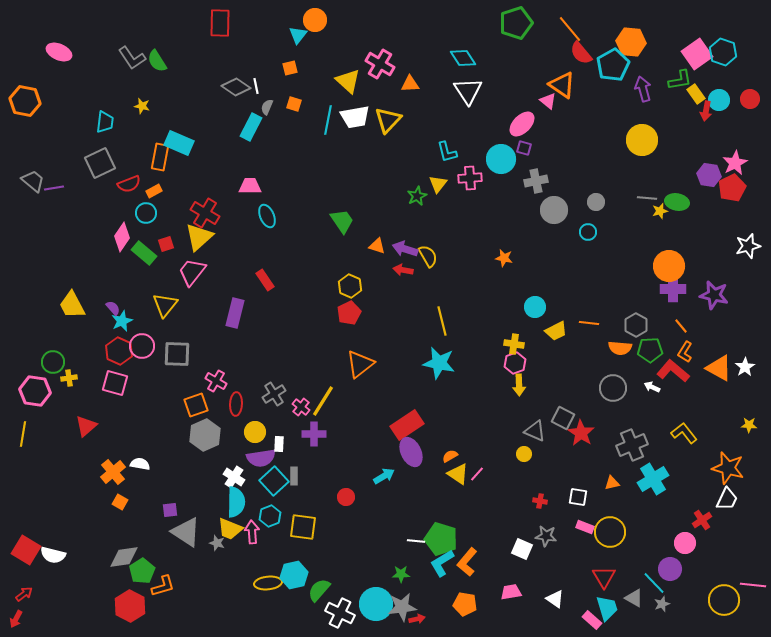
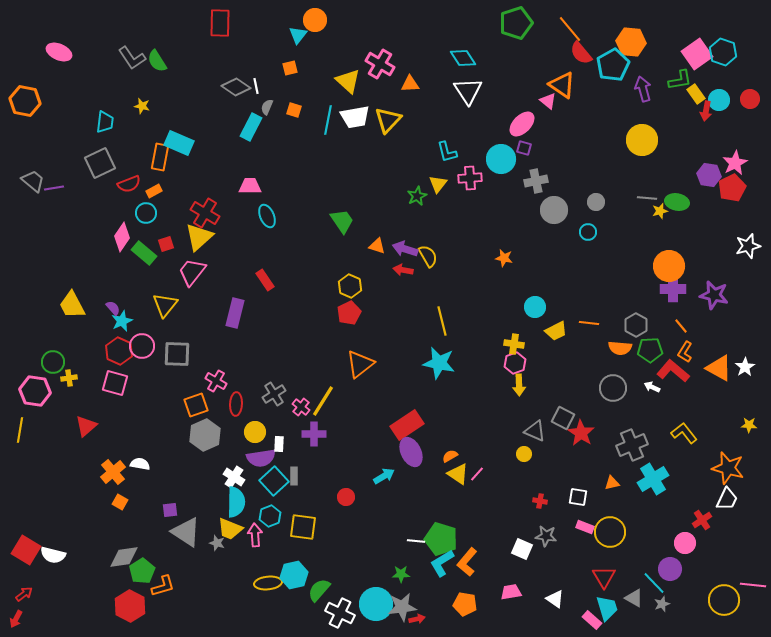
orange square at (294, 104): moved 6 px down
yellow line at (23, 434): moved 3 px left, 4 px up
pink arrow at (252, 532): moved 3 px right, 3 px down
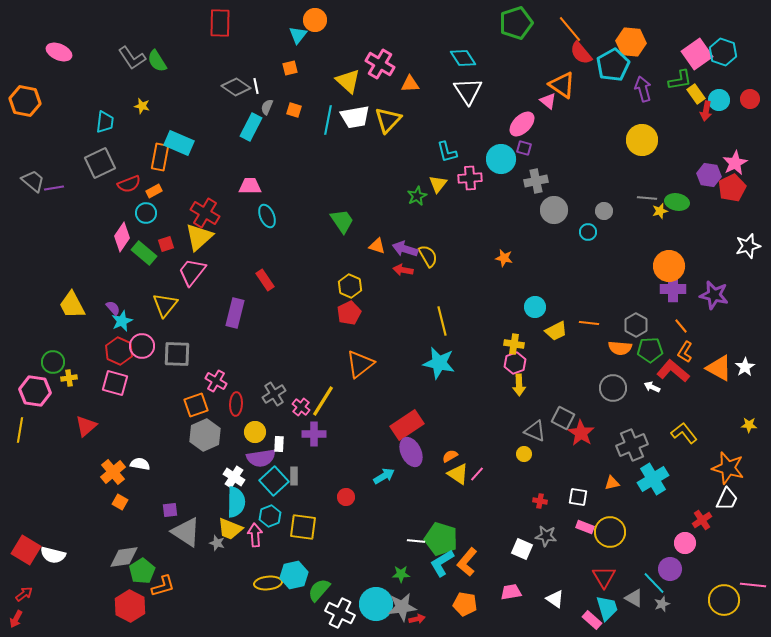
gray circle at (596, 202): moved 8 px right, 9 px down
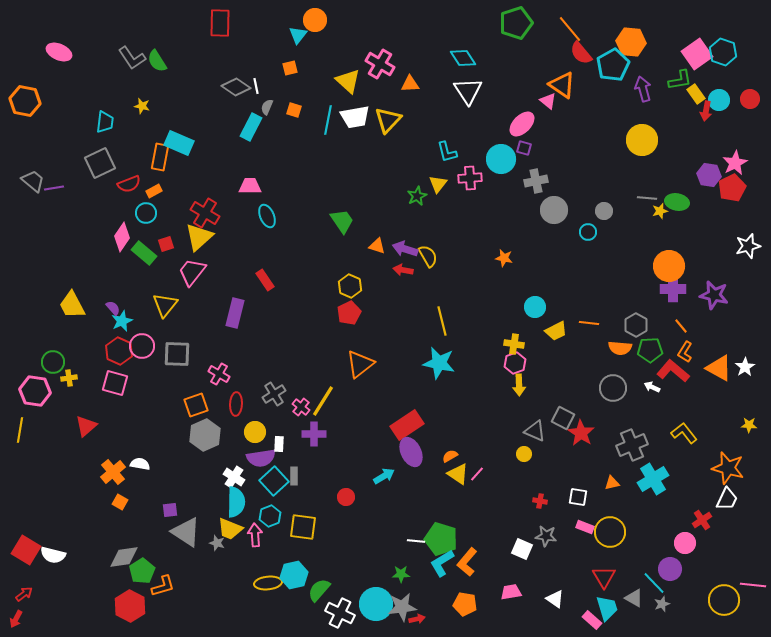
pink cross at (216, 381): moved 3 px right, 7 px up
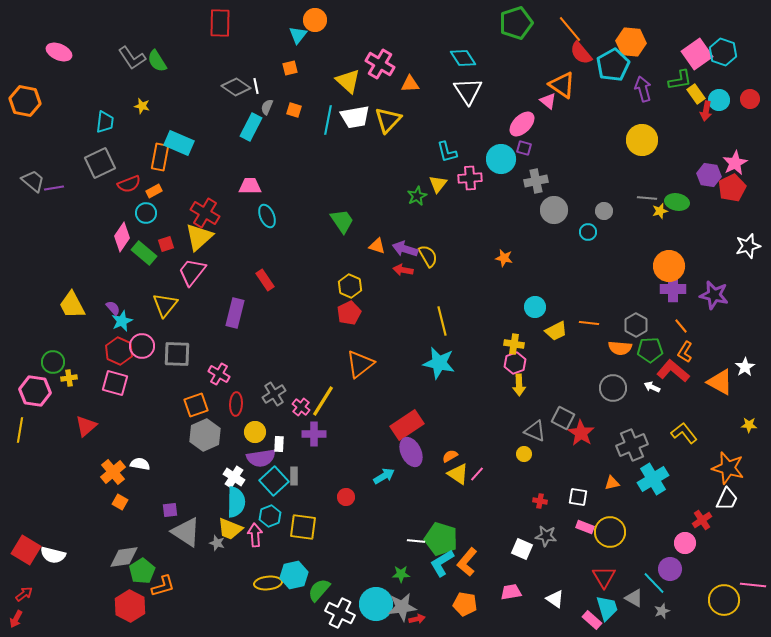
orange triangle at (719, 368): moved 1 px right, 14 px down
gray star at (662, 604): moved 7 px down
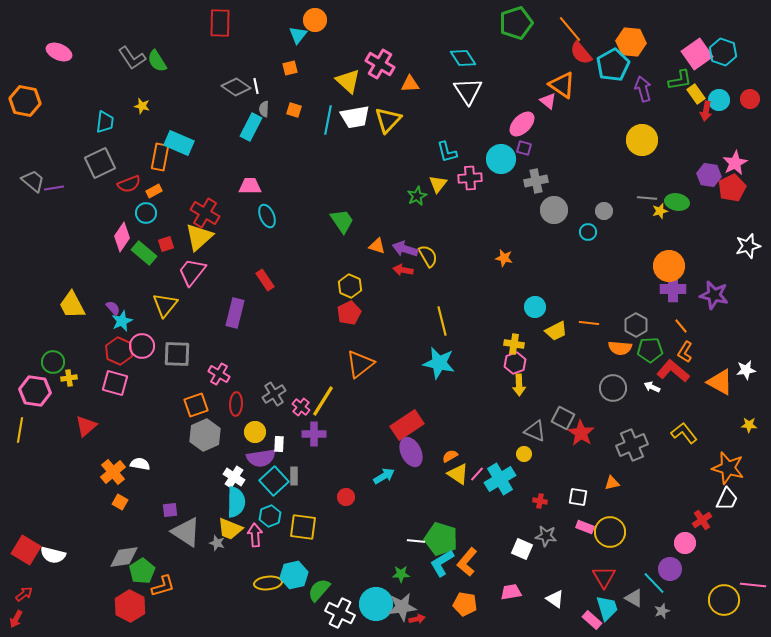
gray semicircle at (267, 107): moved 3 px left, 2 px down; rotated 21 degrees counterclockwise
white star at (745, 367): moved 1 px right, 3 px down; rotated 24 degrees clockwise
cyan cross at (653, 479): moved 153 px left
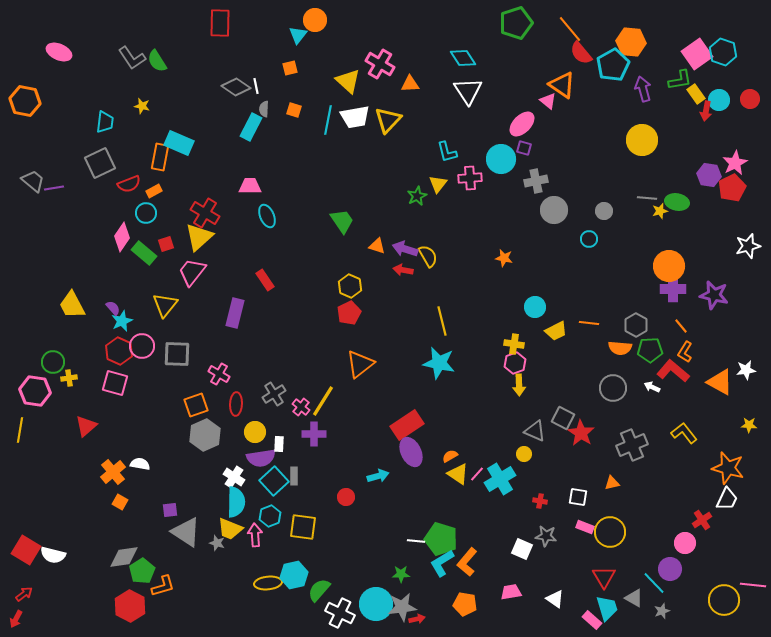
cyan circle at (588, 232): moved 1 px right, 7 px down
cyan arrow at (384, 476): moved 6 px left; rotated 15 degrees clockwise
